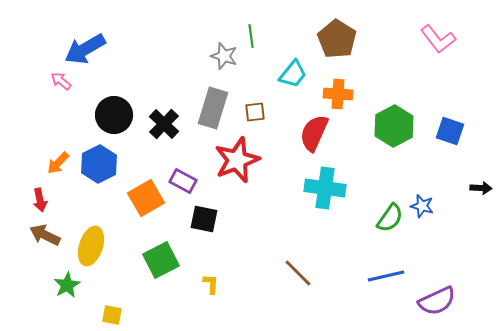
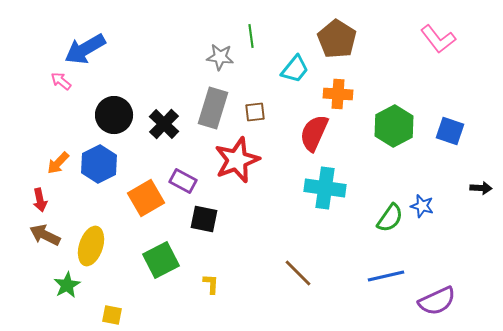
gray star: moved 4 px left, 1 px down; rotated 12 degrees counterclockwise
cyan trapezoid: moved 2 px right, 5 px up
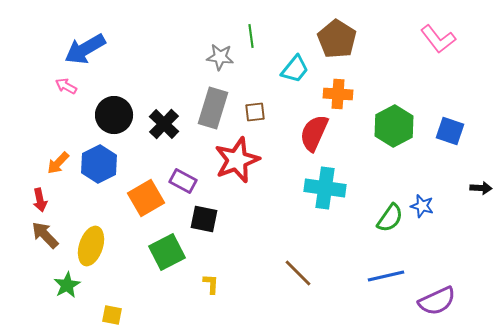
pink arrow: moved 5 px right, 5 px down; rotated 10 degrees counterclockwise
brown arrow: rotated 20 degrees clockwise
green square: moved 6 px right, 8 px up
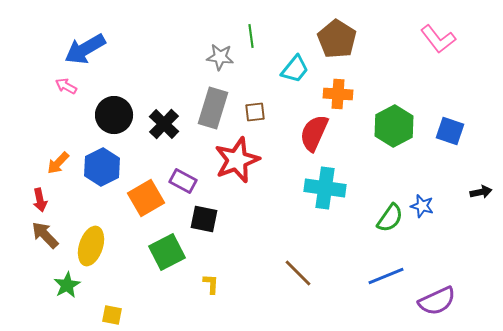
blue hexagon: moved 3 px right, 3 px down
black arrow: moved 4 px down; rotated 15 degrees counterclockwise
blue line: rotated 9 degrees counterclockwise
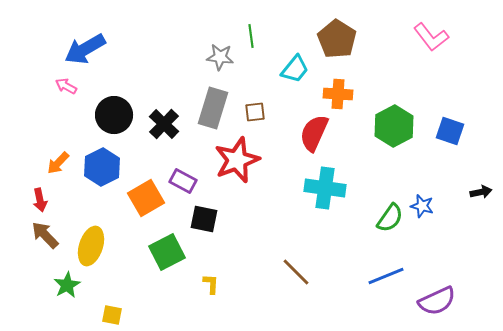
pink L-shape: moved 7 px left, 2 px up
brown line: moved 2 px left, 1 px up
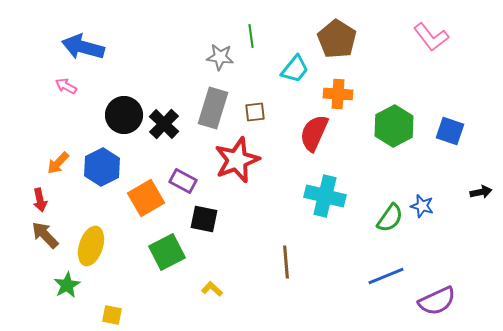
blue arrow: moved 2 px left, 2 px up; rotated 45 degrees clockwise
black circle: moved 10 px right
cyan cross: moved 8 px down; rotated 6 degrees clockwise
brown line: moved 10 px left, 10 px up; rotated 40 degrees clockwise
yellow L-shape: moved 1 px right, 5 px down; rotated 50 degrees counterclockwise
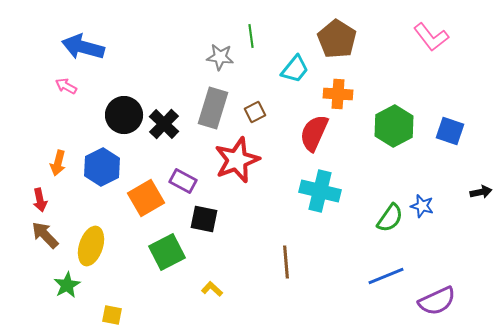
brown square: rotated 20 degrees counterclockwise
orange arrow: rotated 30 degrees counterclockwise
cyan cross: moved 5 px left, 5 px up
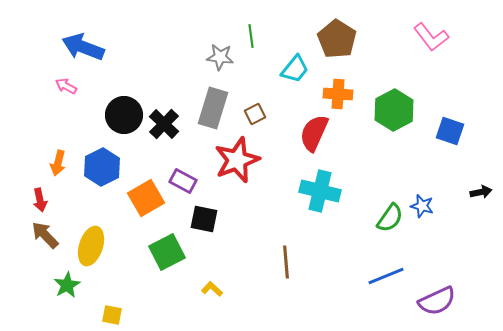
blue arrow: rotated 6 degrees clockwise
brown square: moved 2 px down
green hexagon: moved 16 px up
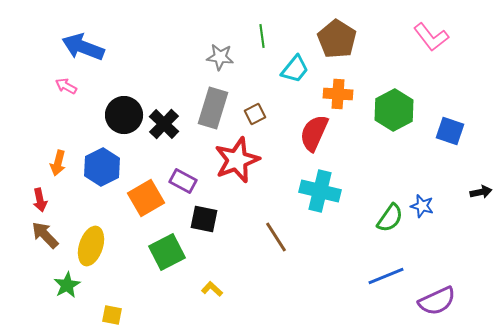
green line: moved 11 px right
brown line: moved 10 px left, 25 px up; rotated 28 degrees counterclockwise
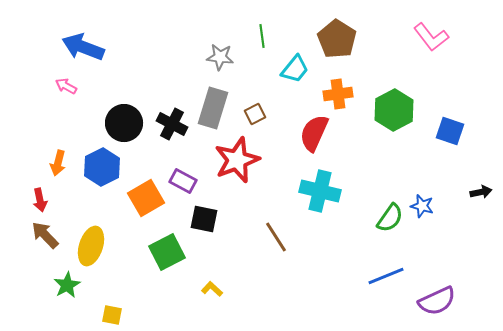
orange cross: rotated 12 degrees counterclockwise
black circle: moved 8 px down
black cross: moved 8 px right; rotated 16 degrees counterclockwise
